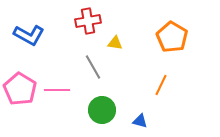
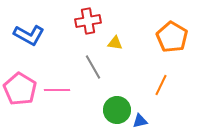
green circle: moved 15 px right
blue triangle: rotated 28 degrees counterclockwise
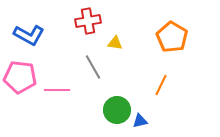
pink pentagon: moved 12 px up; rotated 24 degrees counterclockwise
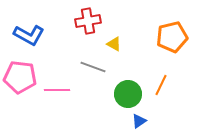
orange pentagon: rotated 28 degrees clockwise
yellow triangle: moved 1 px left, 1 px down; rotated 21 degrees clockwise
gray line: rotated 40 degrees counterclockwise
green circle: moved 11 px right, 16 px up
blue triangle: moved 1 px left; rotated 21 degrees counterclockwise
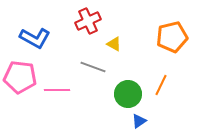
red cross: rotated 15 degrees counterclockwise
blue L-shape: moved 6 px right, 3 px down
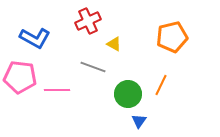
blue triangle: rotated 21 degrees counterclockwise
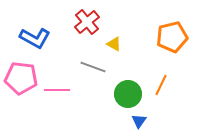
red cross: moved 1 px left, 1 px down; rotated 15 degrees counterclockwise
pink pentagon: moved 1 px right, 1 px down
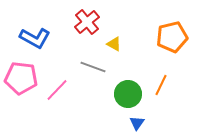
pink line: rotated 45 degrees counterclockwise
blue triangle: moved 2 px left, 2 px down
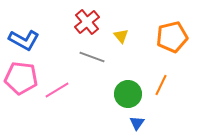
blue L-shape: moved 11 px left, 2 px down
yellow triangle: moved 7 px right, 8 px up; rotated 21 degrees clockwise
gray line: moved 1 px left, 10 px up
pink line: rotated 15 degrees clockwise
